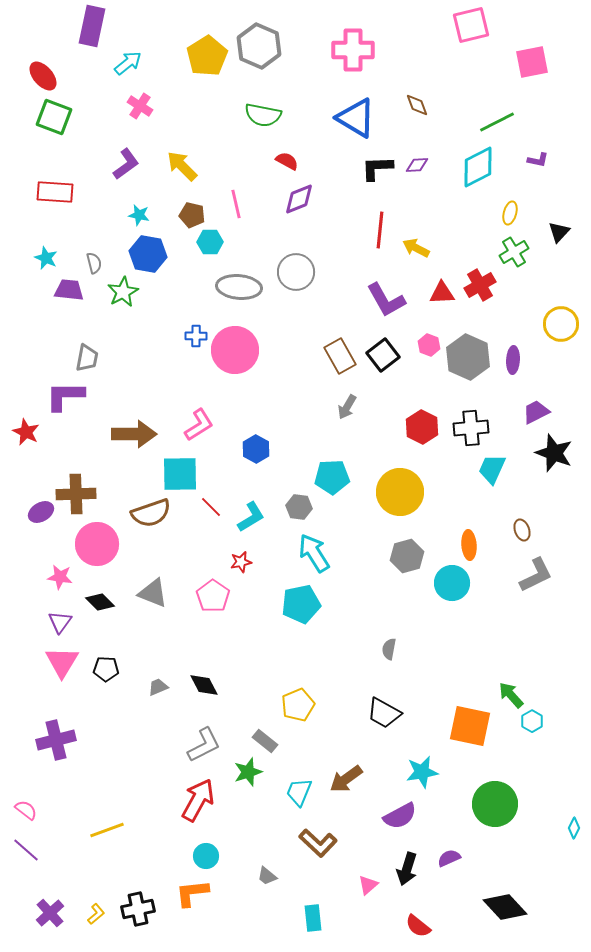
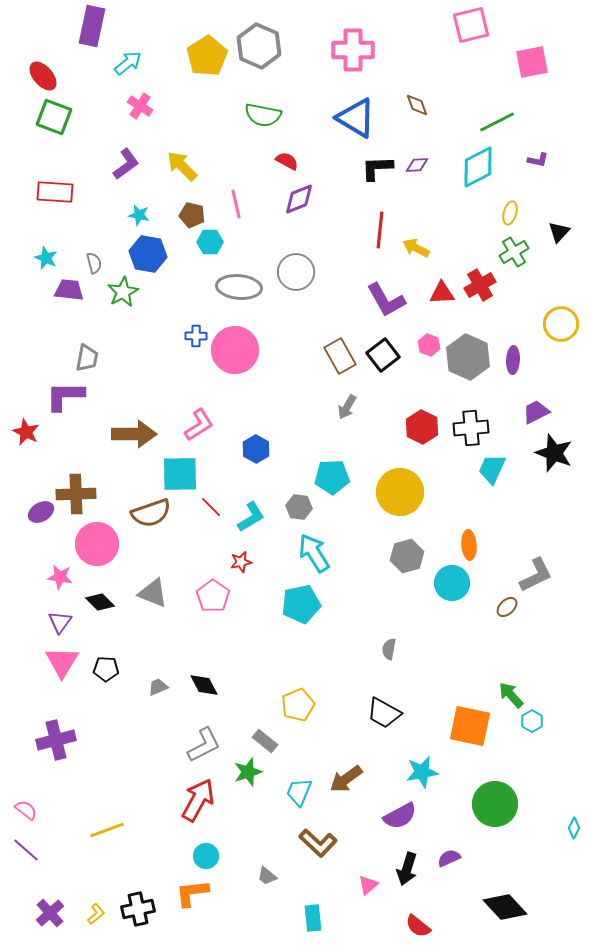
brown ellipse at (522, 530): moved 15 px left, 77 px down; rotated 65 degrees clockwise
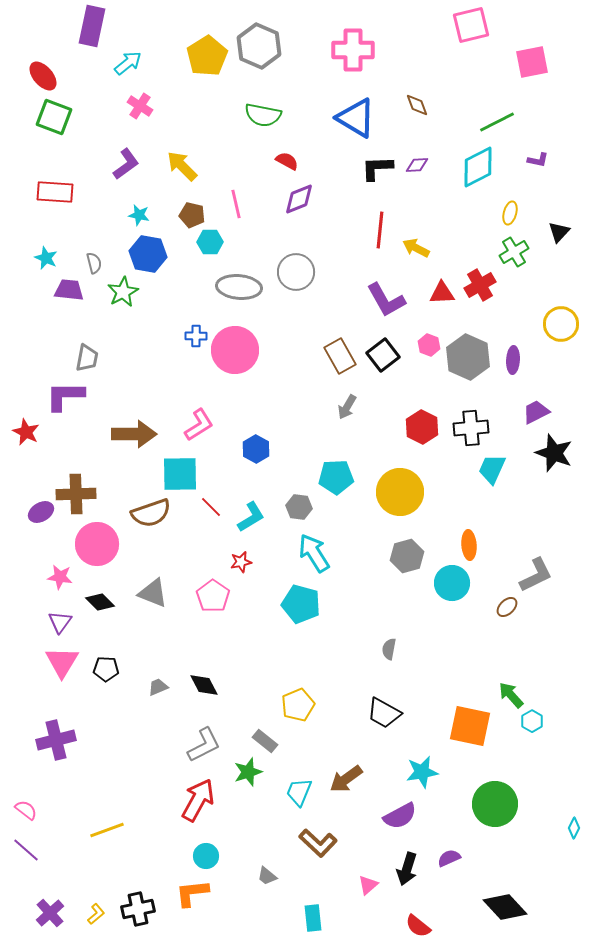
cyan pentagon at (332, 477): moved 4 px right
cyan pentagon at (301, 604): rotated 27 degrees clockwise
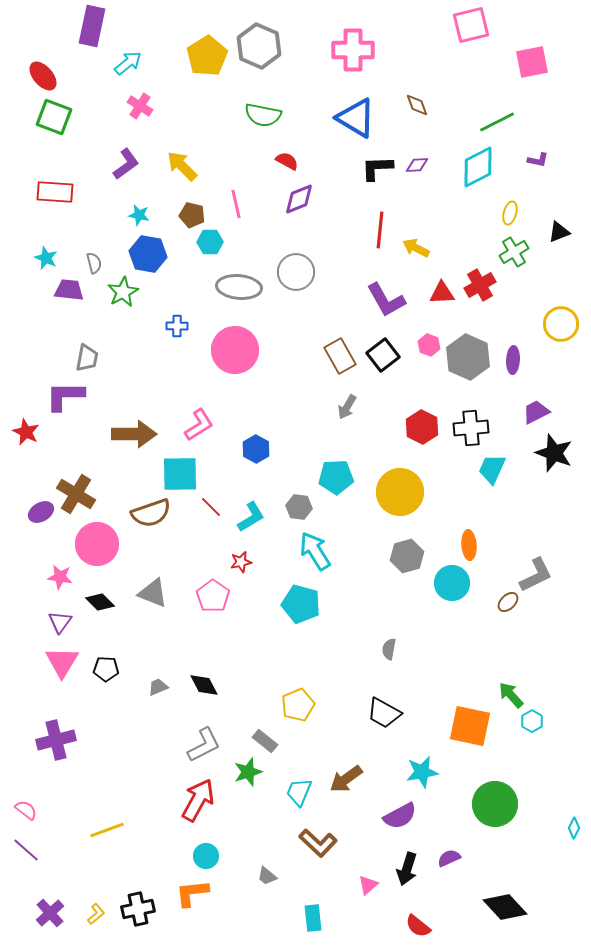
black triangle at (559, 232): rotated 25 degrees clockwise
blue cross at (196, 336): moved 19 px left, 10 px up
brown cross at (76, 494): rotated 33 degrees clockwise
cyan arrow at (314, 553): moved 1 px right, 2 px up
brown ellipse at (507, 607): moved 1 px right, 5 px up
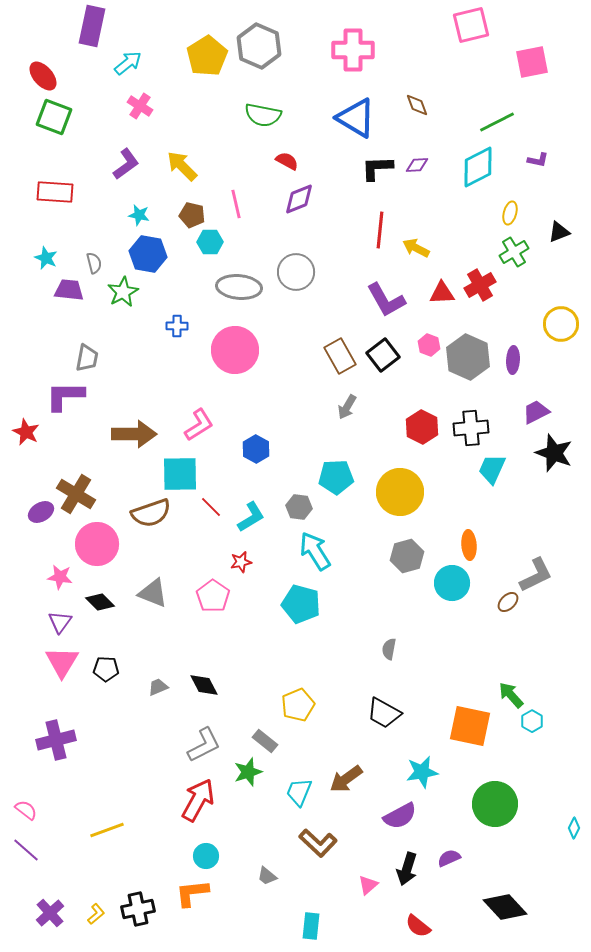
cyan rectangle at (313, 918): moved 2 px left, 8 px down; rotated 12 degrees clockwise
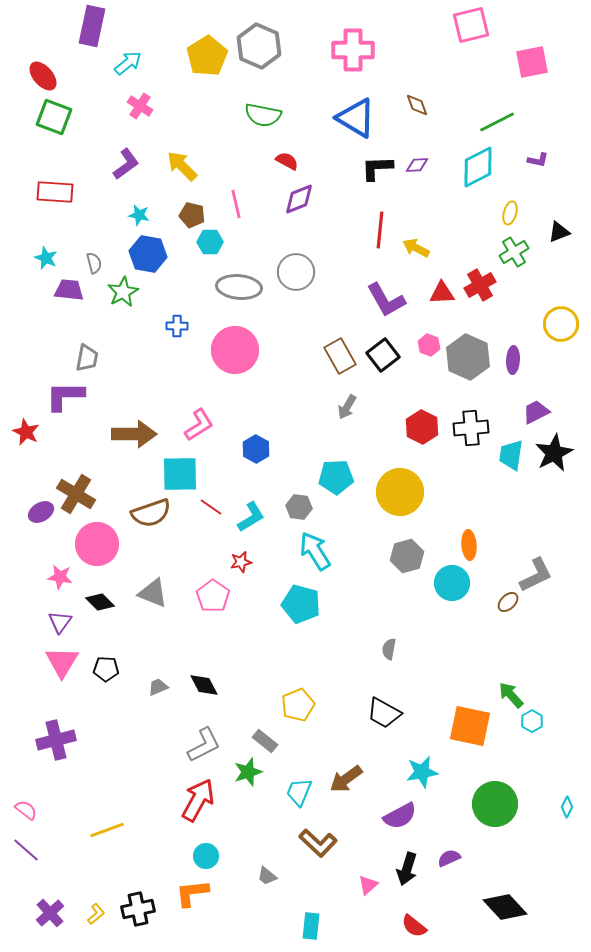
black star at (554, 453): rotated 24 degrees clockwise
cyan trapezoid at (492, 469): moved 19 px right, 14 px up; rotated 16 degrees counterclockwise
red line at (211, 507): rotated 10 degrees counterclockwise
cyan diamond at (574, 828): moved 7 px left, 21 px up
red semicircle at (418, 926): moved 4 px left
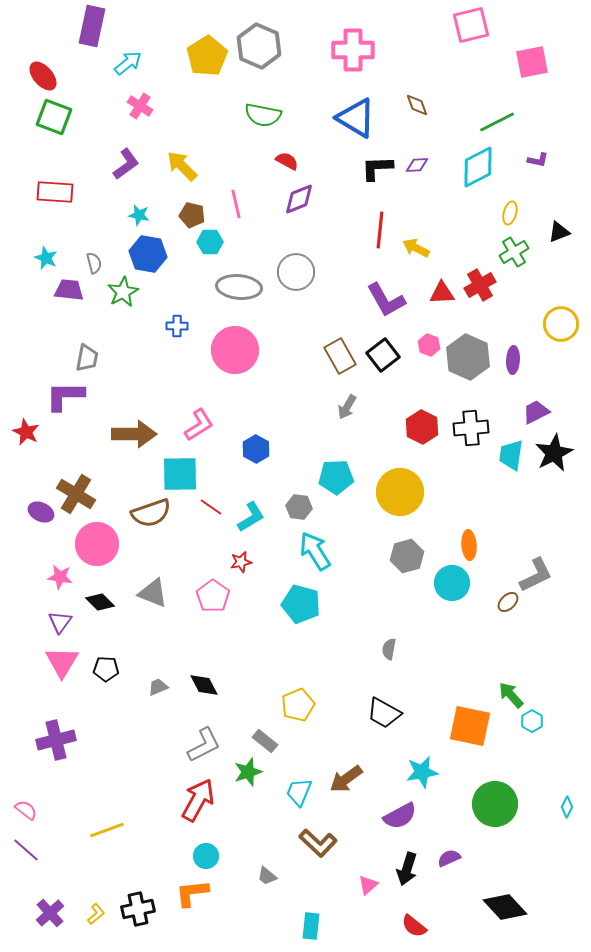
purple ellipse at (41, 512): rotated 55 degrees clockwise
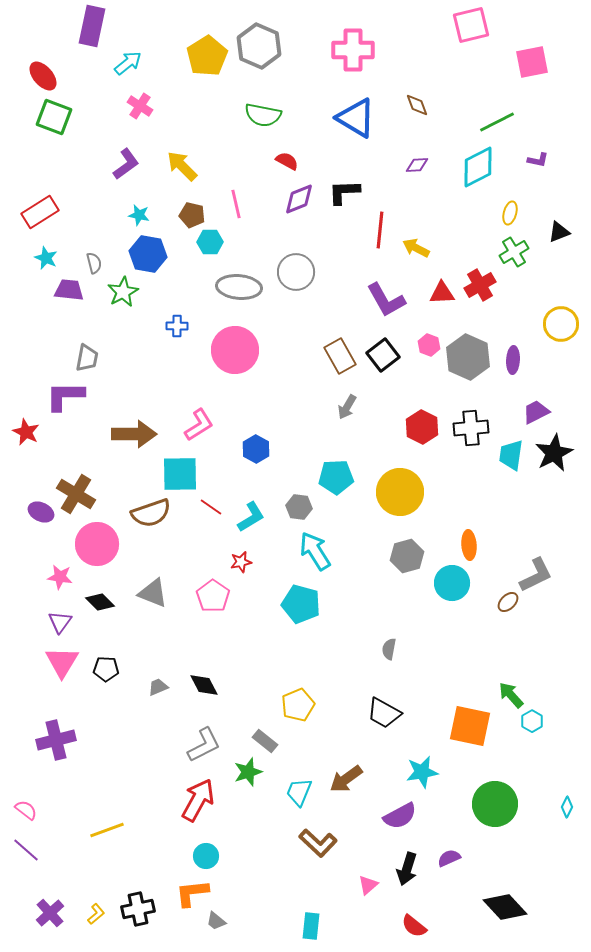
black L-shape at (377, 168): moved 33 px left, 24 px down
red rectangle at (55, 192): moved 15 px left, 20 px down; rotated 36 degrees counterclockwise
gray trapezoid at (267, 876): moved 51 px left, 45 px down
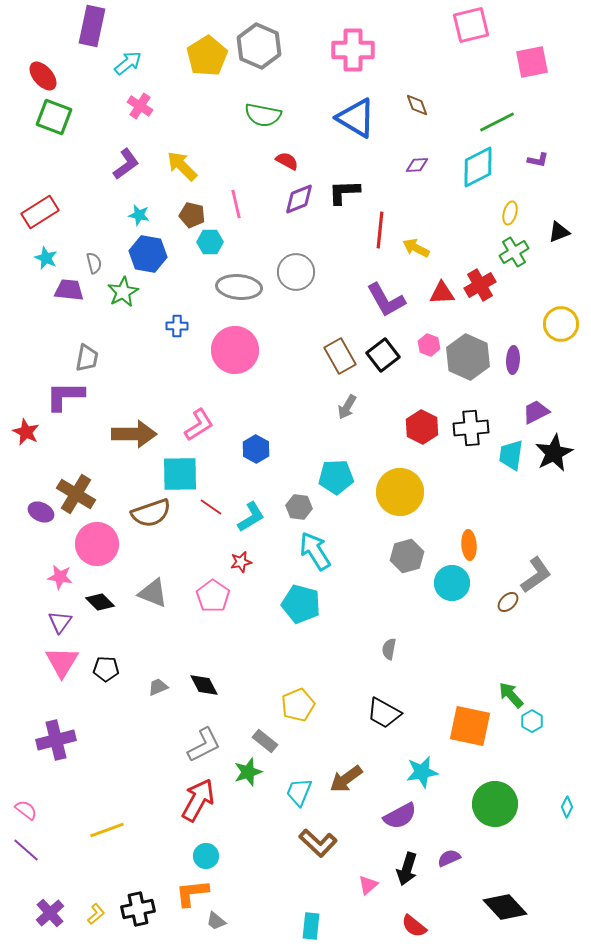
gray L-shape at (536, 575): rotated 9 degrees counterclockwise
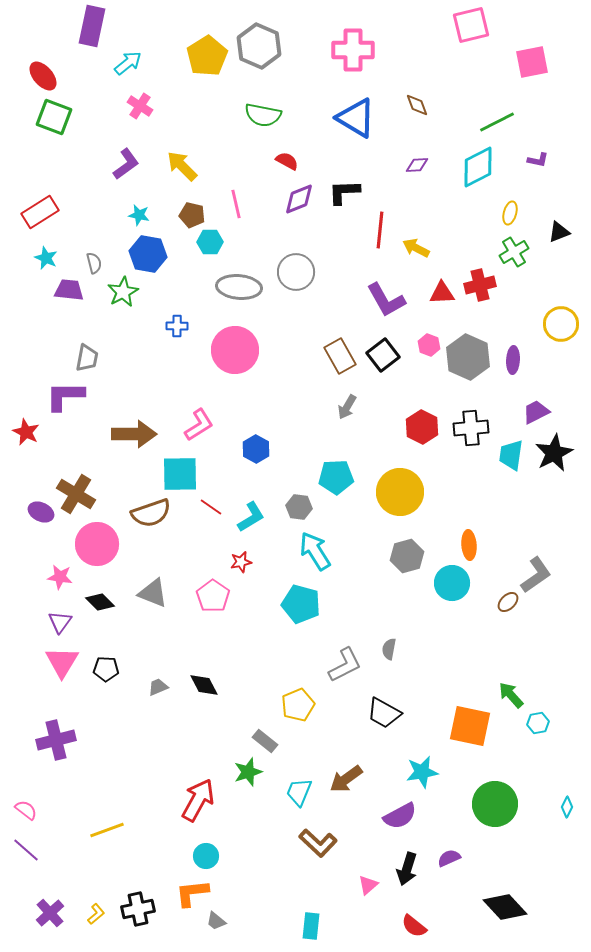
red cross at (480, 285): rotated 16 degrees clockwise
cyan hexagon at (532, 721): moved 6 px right, 2 px down; rotated 20 degrees clockwise
gray L-shape at (204, 745): moved 141 px right, 80 px up
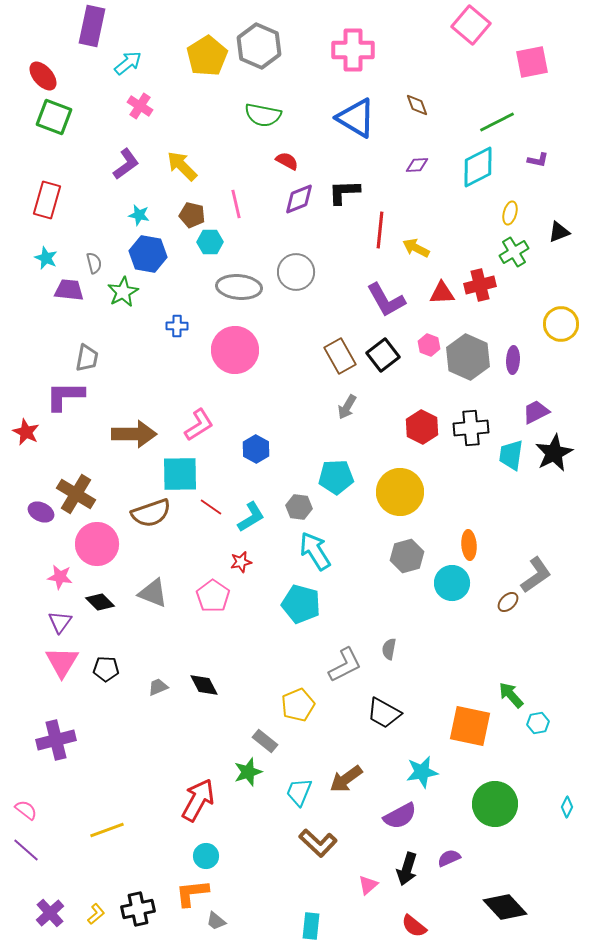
pink square at (471, 25): rotated 36 degrees counterclockwise
red rectangle at (40, 212): moved 7 px right, 12 px up; rotated 42 degrees counterclockwise
